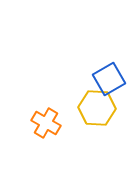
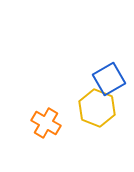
yellow hexagon: rotated 18 degrees clockwise
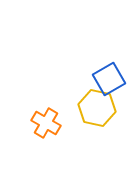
yellow hexagon: rotated 9 degrees counterclockwise
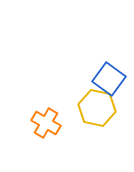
blue square: rotated 24 degrees counterclockwise
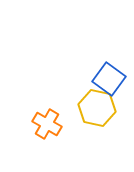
orange cross: moved 1 px right, 1 px down
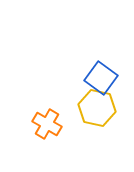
blue square: moved 8 px left, 1 px up
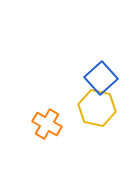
blue square: rotated 12 degrees clockwise
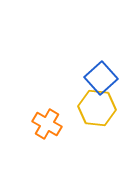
yellow hexagon: rotated 6 degrees counterclockwise
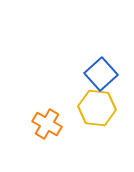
blue square: moved 4 px up
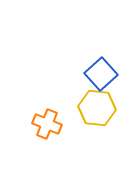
orange cross: rotated 8 degrees counterclockwise
